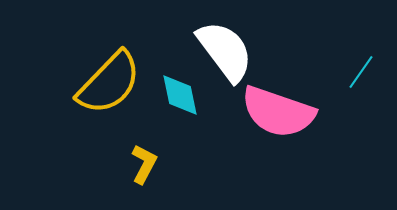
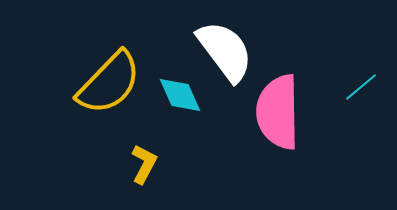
cyan line: moved 15 px down; rotated 15 degrees clockwise
cyan diamond: rotated 12 degrees counterclockwise
pink semicircle: rotated 70 degrees clockwise
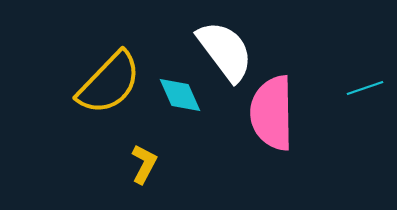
cyan line: moved 4 px right, 1 px down; rotated 21 degrees clockwise
pink semicircle: moved 6 px left, 1 px down
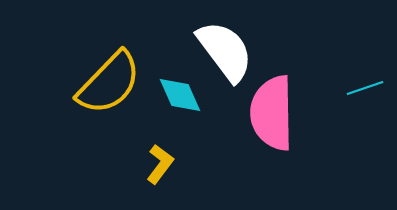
yellow L-shape: moved 16 px right; rotated 9 degrees clockwise
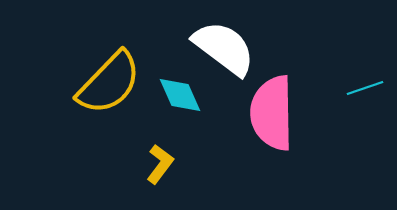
white semicircle: moved 1 px left, 3 px up; rotated 16 degrees counterclockwise
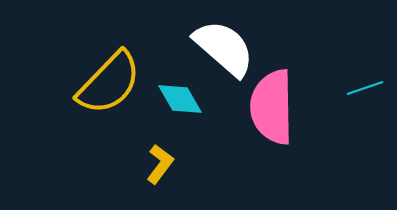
white semicircle: rotated 4 degrees clockwise
cyan diamond: moved 4 px down; rotated 6 degrees counterclockwise
pink semicircle: moved 6 px up
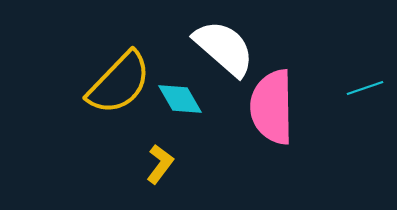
yellow semicircle: moved 10 px right
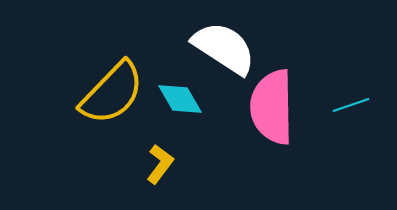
white semicircle: rotated 8 degrees counterclockwise
yellow semicircle: moved 7 px left, 10 px down
cyan line: moved 14 px left, 17 px down
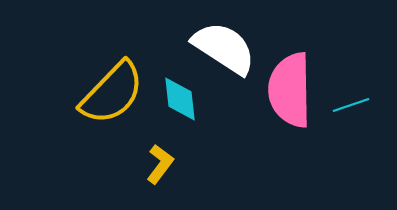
cyan diamond: rotated 24 degrees clockwise
pink semicircle: moved 18 px right, 17 px up
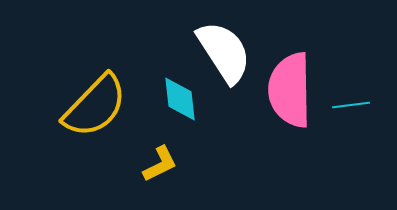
white semicircle: moved 4 px down; rotated 24 degrees clockwise
yellow semicircle: moved 17 px left, 13 px down
cyan line: rotated 12 degrees clockwise
yellow L-shape: rotated 27 degrees clockwise
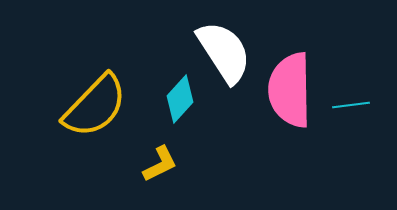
cyan diamond: rotated 48 degrees clockwise
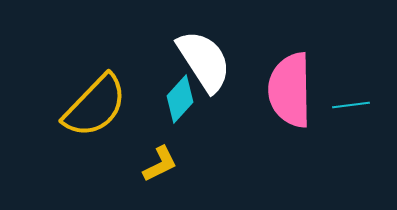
white semicircle: moved 20 px left, 9 px down
